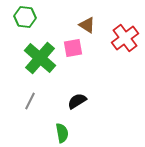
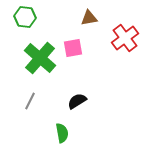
brown triangle: moved 2 px right, 7 px up; rotated 42 degrees counterclockwise
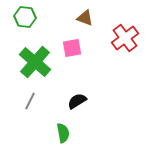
brown triangle: moved 4 px left; rotated 30 degrees clockwise
pink square: moved 1 px left
green cross: moved 5 px left, 4 px down
green semicircle: moved 1 px right
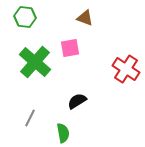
red cross: moved 1 px right, 31 px down; rotated 20 degrees counterclockwise
pink square: moved 2 px left
gray line: moved 17 px down
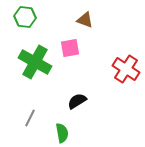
brown triangle: moved 2 px down
green cross: rotated 12 degrees counterclockwise
green semicircle: moved 1 px left
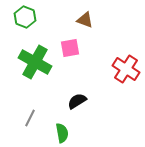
green hexagon: rotated 15 degrees clockwise
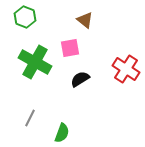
brown triangle: rotated 18 degrees clockwise
black semicircle: moved 3 px right, 22 px up
green semicircle: rotated 30 degrees clockwise
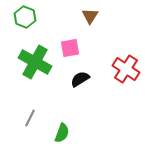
brown triangle: moved 5 px right, 4 px up; rotated 24 degrees clockwise
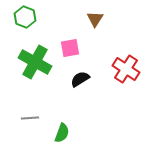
brown triangle: moved 5 px right, 3 px down
gray line: rotated 60 degrees clockwise
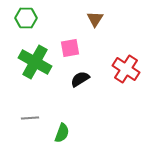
green hexagon: moved 1 px right, 1 px down; rotated 20 degrees counterclockwise
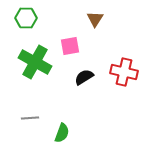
pink square: moved 2 px up
red cross: moved 2 px left, 3 px down; rotated 20 degrees counterclockwise
black semicircle: moved 4 px right, 2 px up
